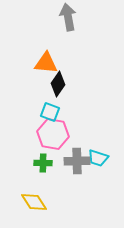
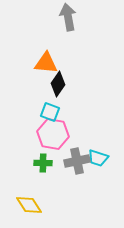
gray cross: rotated 10 degrees counterclockwise
yellow diamond: moved 5 px left, 3 px down
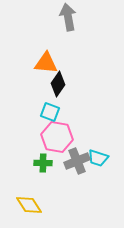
pink hexagon: moved 4 px right, 3 px down
gray cross: rotated 10 degrees counterclockwise
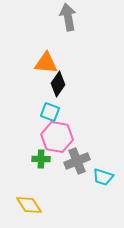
cyan trapezoid: moved 5 px right, 19 px down
green cross: moved 2 px left, 4 px up
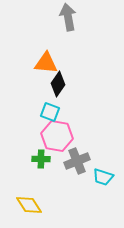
pink hexagon: moved 1 px up
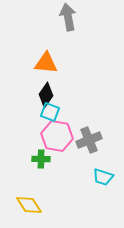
black diamond: moved 12 px left, 11 px down
gray cross: moved 12 px right, 21 px up
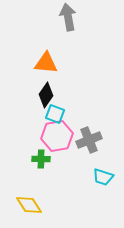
cyan square: moved 5 px right, 2 px down
pink hexagon: rotated 20 degrees counterclockwise
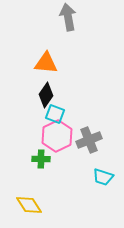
pink hexagon: rotated 16 degrees counterclockwise
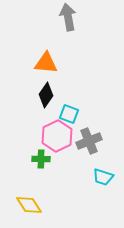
cyan square: moved 14 px right
gray cross: moved 1 px down
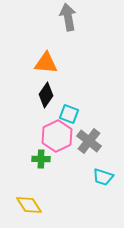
gray cross: rotated 30 degrees counterclockwise
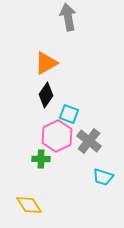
orange triangle: rotated 35 degrees counterclockwise
